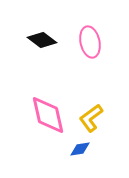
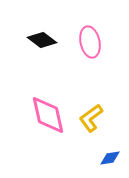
blue diamond: moved 30 px right, 9 px down
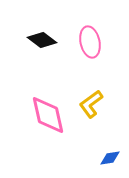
yellow L-shape: moved 14 px up
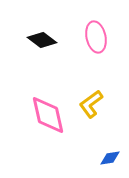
pink ellipse: moved 6 px right, 5 px up
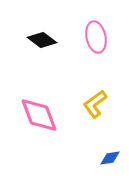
yellow L-shape: moved 4 px right
pink diamond: moved 9 px left; rotated 9 degrees counterclockwise
